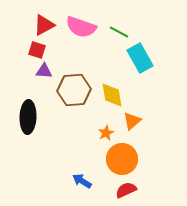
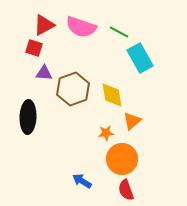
red square: moved 3 px left, 2 px up
purple triangle: moved 2 px down
brown hexagon: moved 1 px left, 1 px up; rotated 16 degrees counterclockwise
orange star: rotated 21 degrees clockwise
red semicircle: rotated 85 degrees counterclockwise
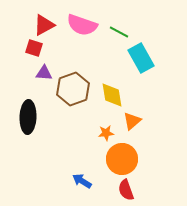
pink semicircle: moved 1 px right, 2 px up
cyan rectangle: moved 1 px right
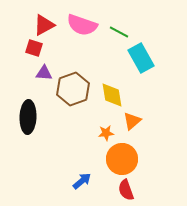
blue arrow: rotated 108 degrees clockwise
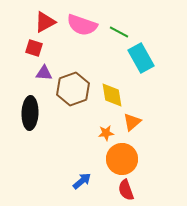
red triangle: moved 1 px right, 3 px up
black ellipse: moved 2 px right, 4 px up
orange triangle: moved 1 px down
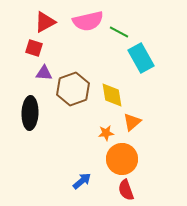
pink semicircle: moved 6 px right, 4 px up; rotated 32 degrees counterclockwise
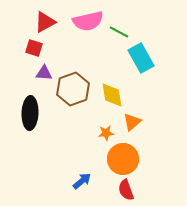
orange circle: moved 1 px right
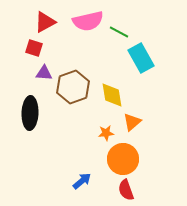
brown hexagon: moved 2 px up
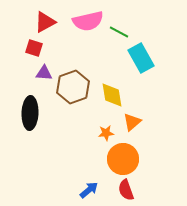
blue arrow: moved 7 px right, 9 px down
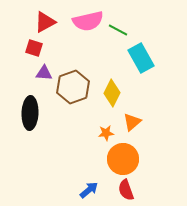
green line: moved 1 px left, 2 px up
yellow diamond: moved 2 px up; rotated 36 degrees clockwise
